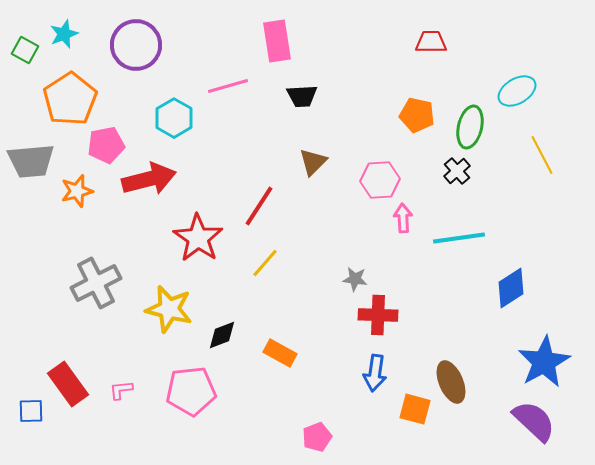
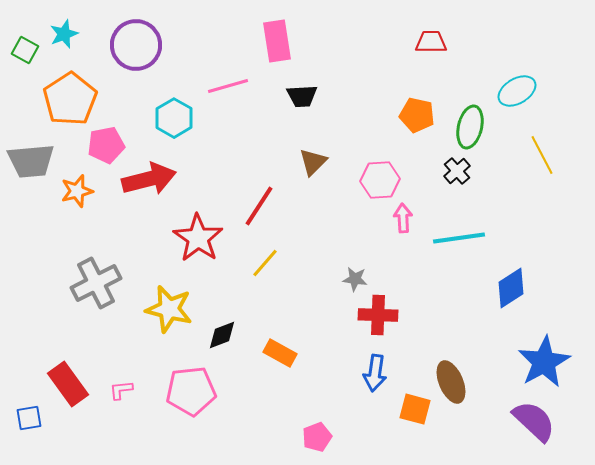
blue square at (31, 411): moved 2 px left, 7 px down; rotated 8 degrees counterclockwise
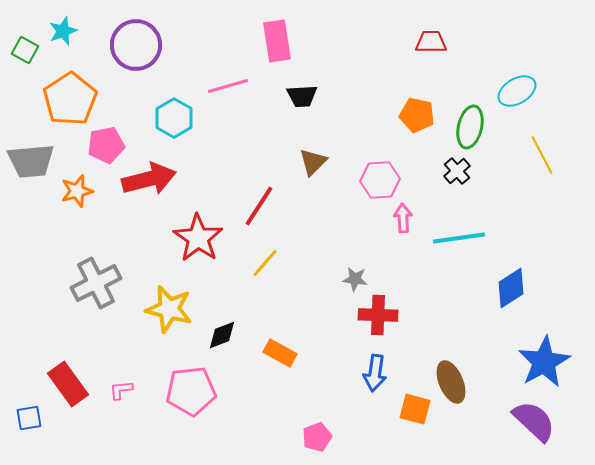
cyan star at (64, 34): moved 1 px left, 3 px up
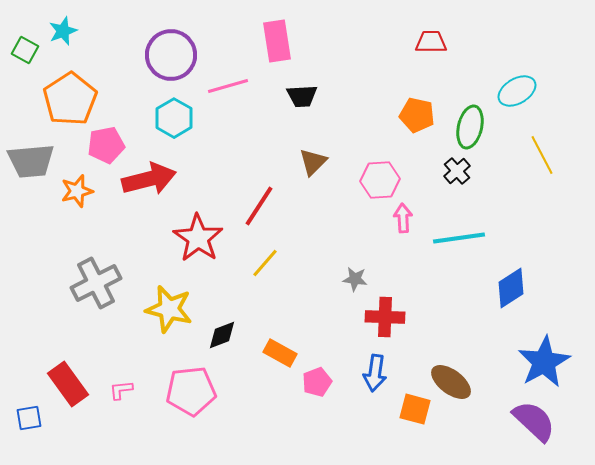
purple circle at (136, 45): moved 35 px right, 10 px down
red cross at (378, 315): moved 7 px right, 2 px down
brown ellipse at (451, 382): rotated 30 degrees counterclockwise
pink pentagon at (317, 437): moved 55 px up
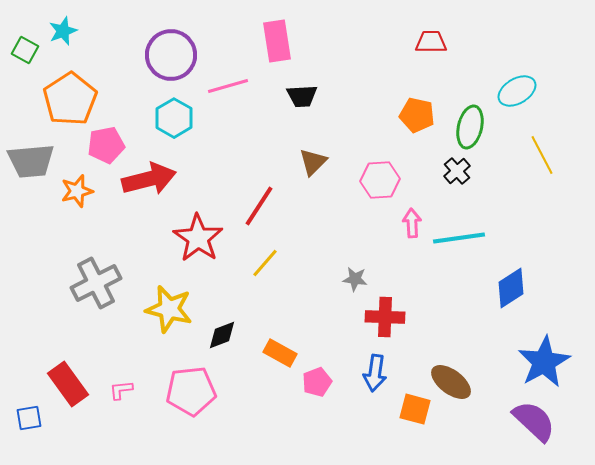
pink arrow at (403, 218): moved 9 px right, 5 px down
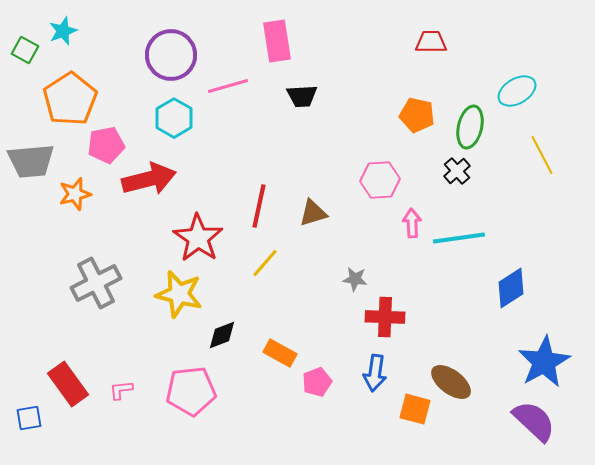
brown triangle at (313, 162): moved 51 px down; rotated 28 degrees clockwise
orange star at (77, 191): moved 2 px left, 3 px down
red line at (259, 206): rotated 21 degrees counterclockwise
yellow star at (169, 309): moved 10 px right, 15 px up
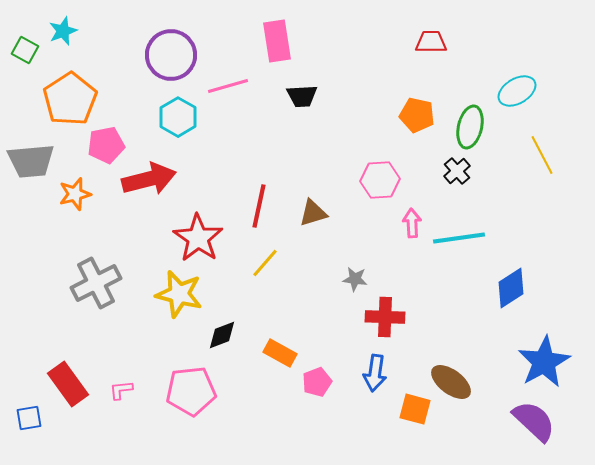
cyan hexagon at (174, 118): moved 4 px right, 1 px up
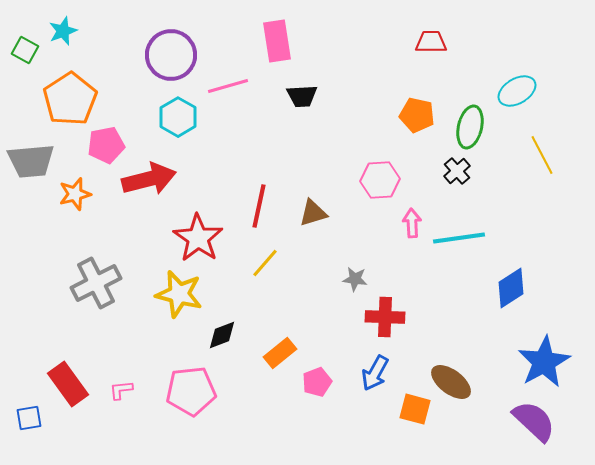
orange rectangle at (280, 353): rotated 68 degrees counterclockwise
blue arrow at (375, 373): rotated 21 degrees clockwise
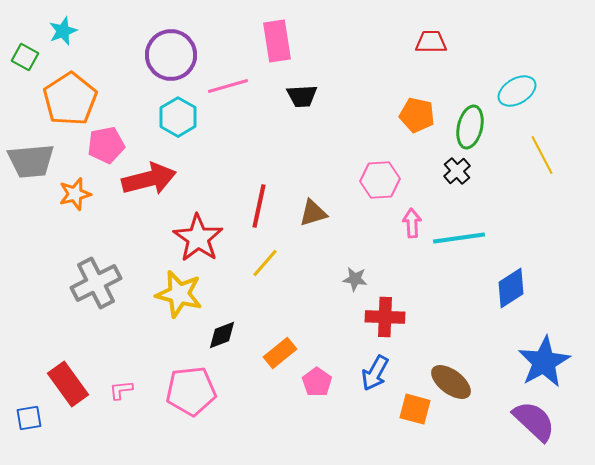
green square at (25, 50): moved 7 px down
pink pentagon at (317, 382): rotated 16 degrees counterclockwise
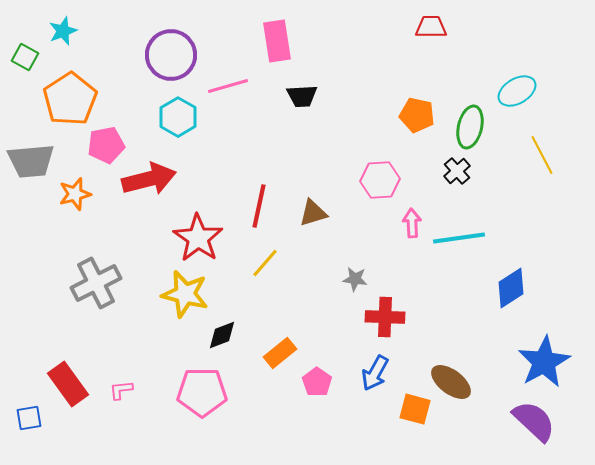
red trapezoid at (431, 42): moved 15 px up
yellow star at (179, 294): moved 6 px right
pink pentagon at (191, 391): moved 11 px right, 1 px down; rotated 6 degrees clockwise
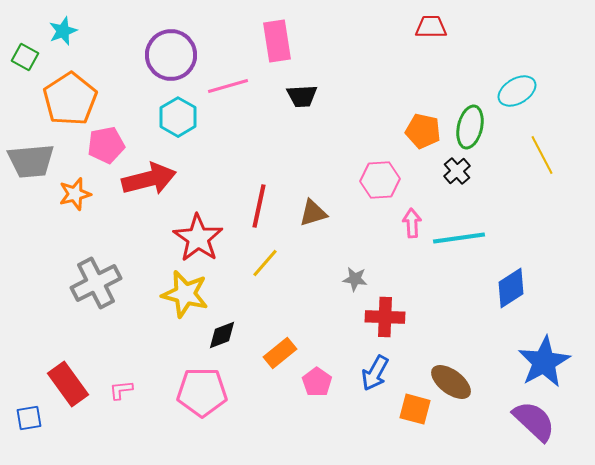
orange pentagon at (417, 115): moved 6 px right, 16 px down
